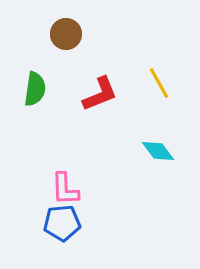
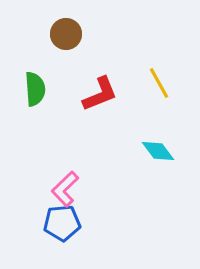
green semicircle: rotated 12 degrees counterclockwise
pink L-shape: rotated 48 degrees clockwise
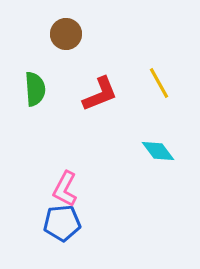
pink L-shape: rotated 18 degrees counterclockwise
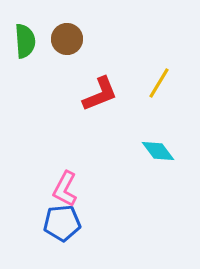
brown circle: moved 1 px right, 5 px down
yellow line: rotated 60 degrees clockwise
green semicircle: moved 10 px left, 48 px up
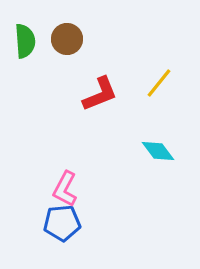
yellow line: rotated 8 degrees clockwise
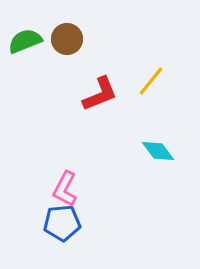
green semicircle: rotated 108 degrees counterclockwise
yellow line: moved 8 px left, 2 px up
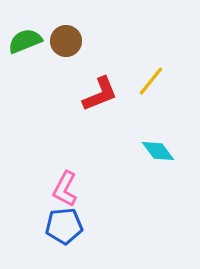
brown circle: moved 1 px left, 2 px down
blue pentagon: moved 2 px right, 3 px down
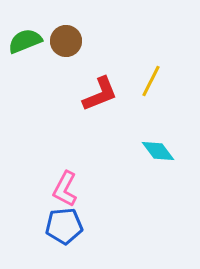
yellow line: rotated 12 degrees counterclockwise
